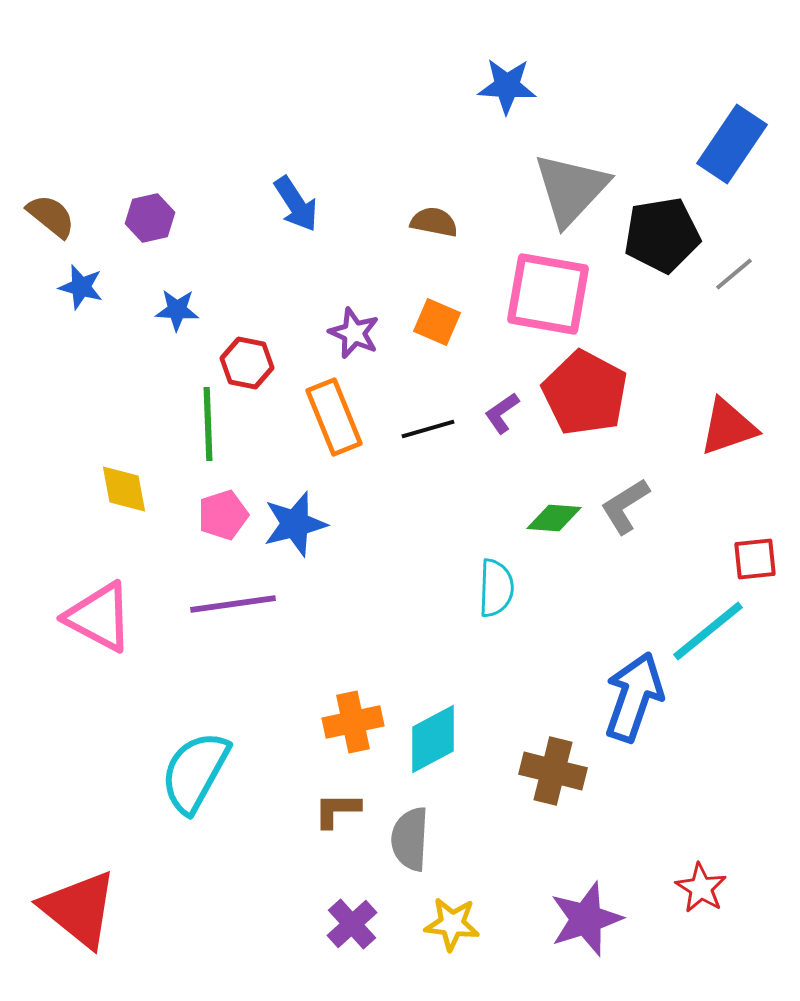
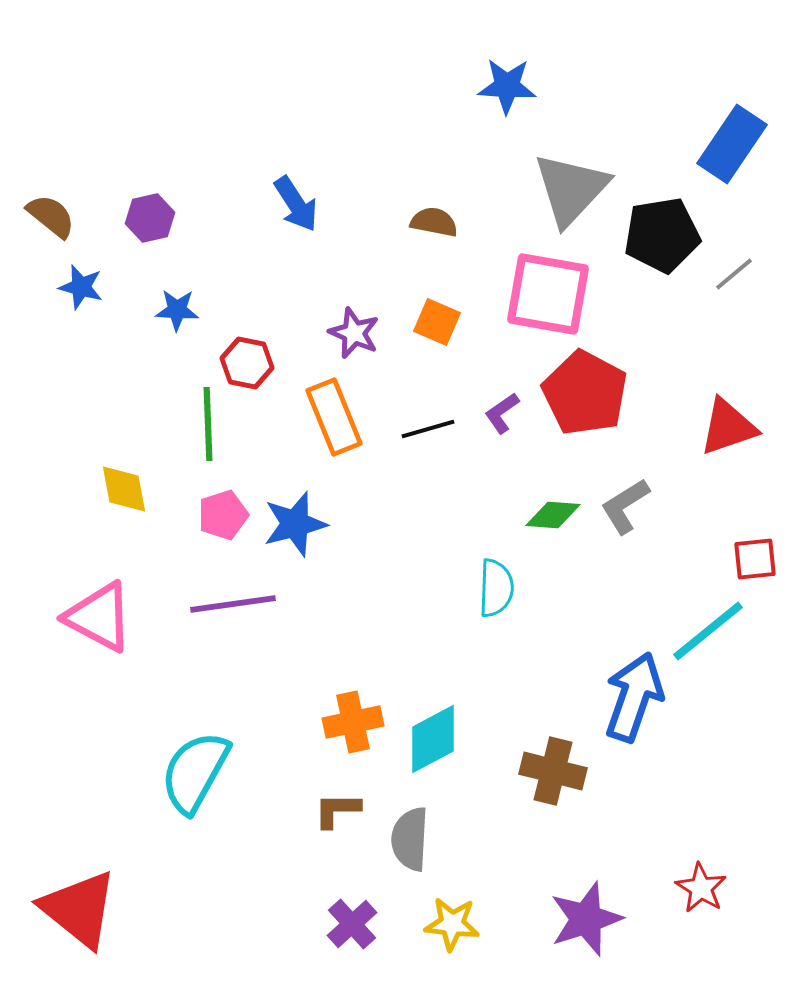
green diamond at (554, 518): moved 1 px left, 3 px up
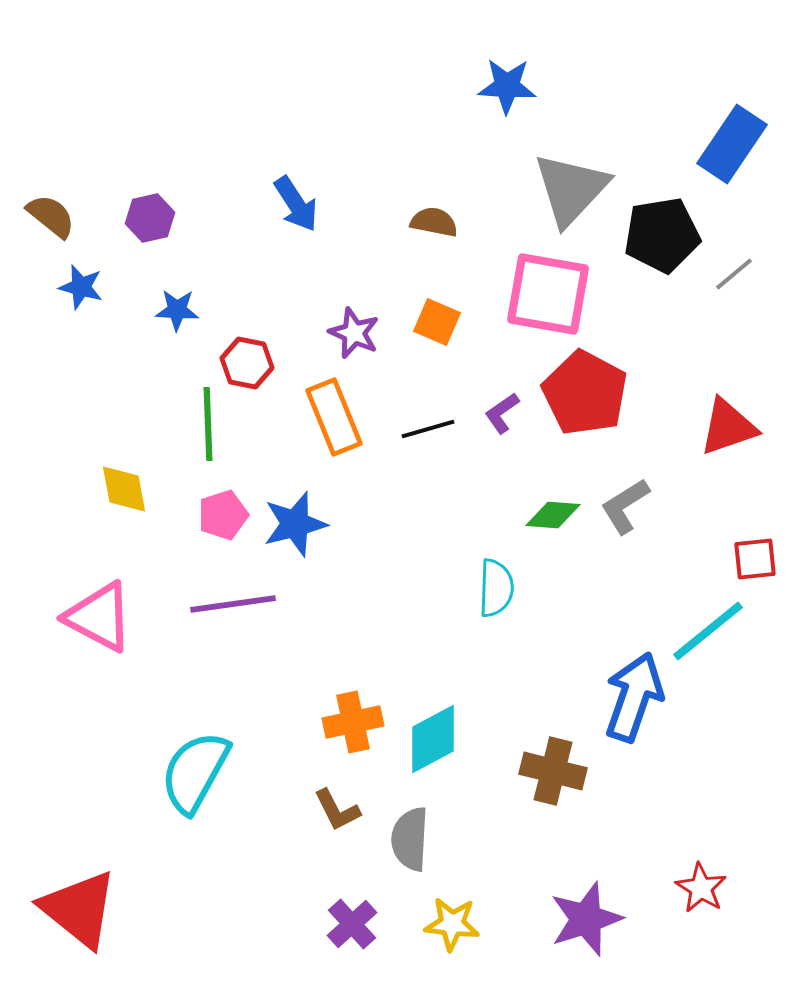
brown L-shape at (337, 810): rotated 117 degrees counterclockwise
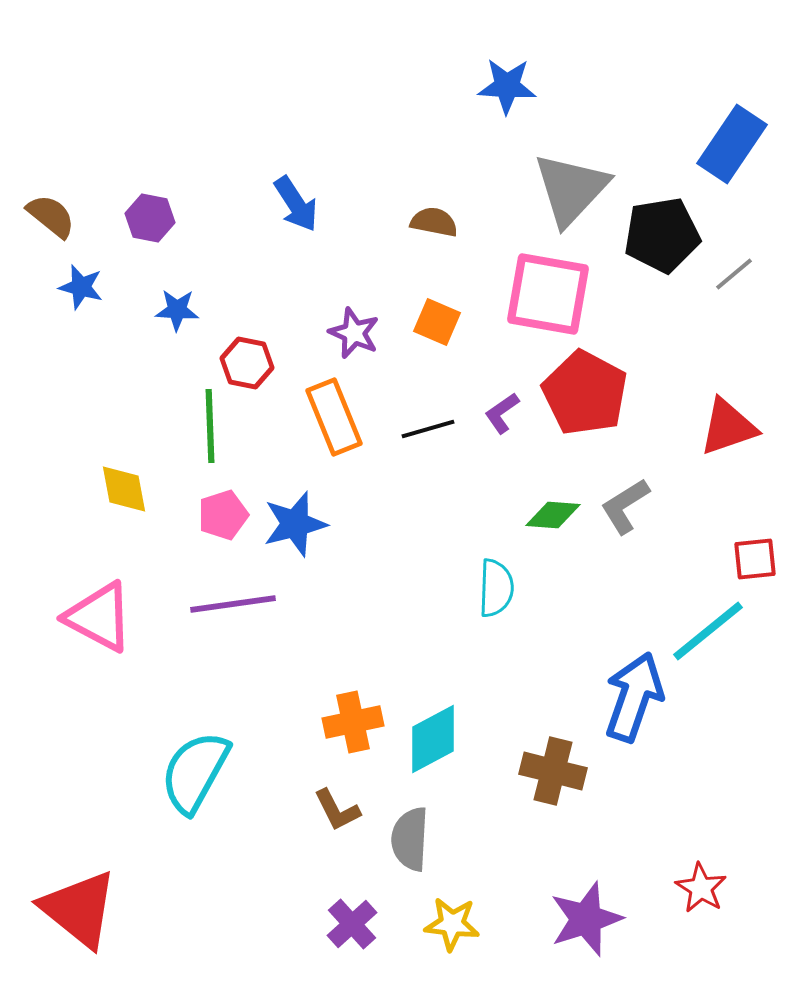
purple hexagon at (150, 218): rotated 24 degrees clockwise
green line at (208, 424): moved 2 px right, 2 px down
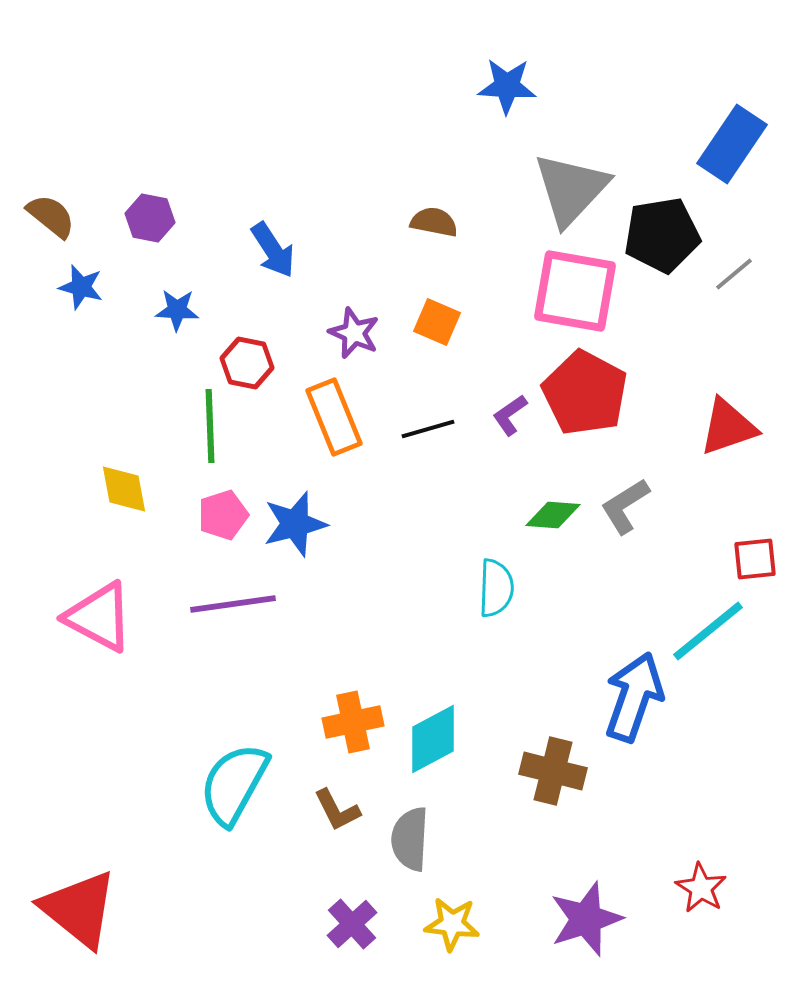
blue arrow at (296, 204): moved 23 px left, 46 px down
pink square at (548, 294): moved 27 px right, 3 px up
purple L-shape at (502, 413): moved 8 px right, 2 px down
cyan semicircle at (195, 772): moved 39 px right, 12 px down
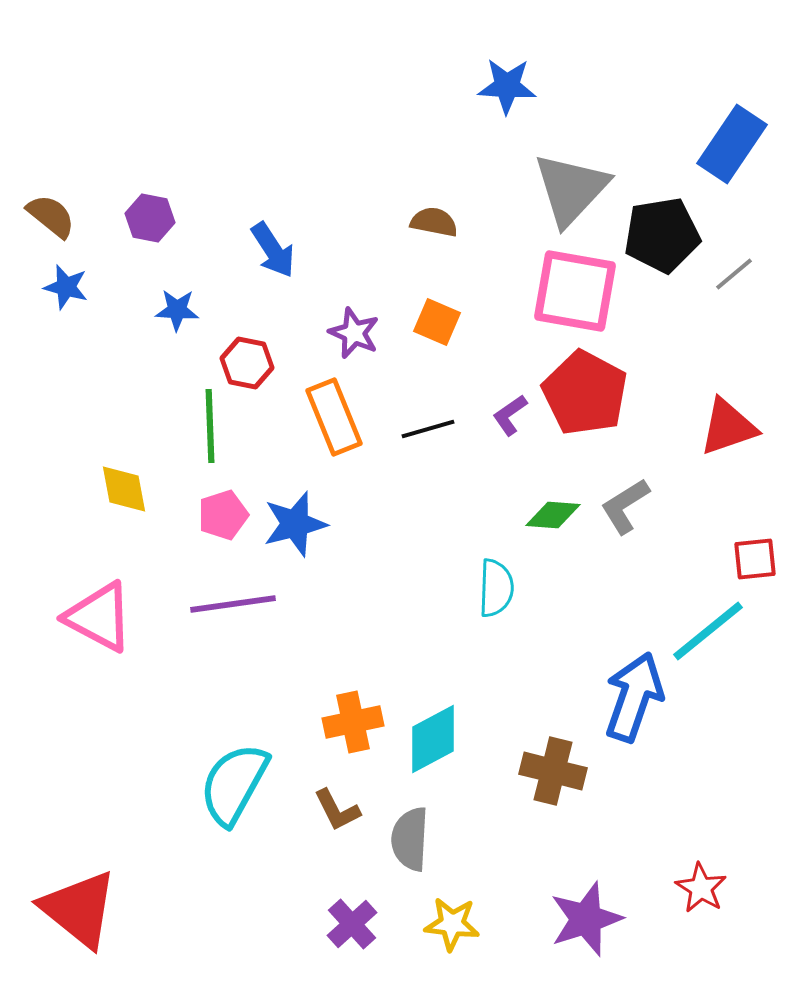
blue star at (81, 287): moved 15 px left
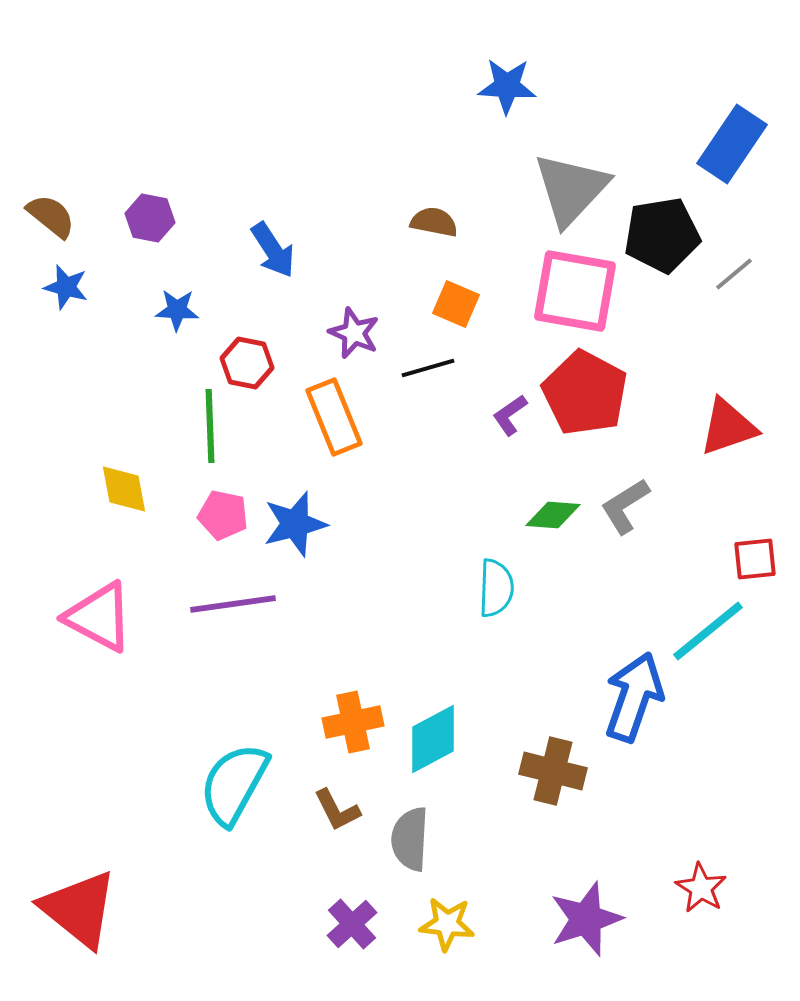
orange square at (437, 322): moved 19 px right, 18 px up
black line at (428, 429): moved 61 px up
pink pentagon at (223, 515): rotated 30 degrees clockwise
yellow star at (452, 924): moved 5 px left
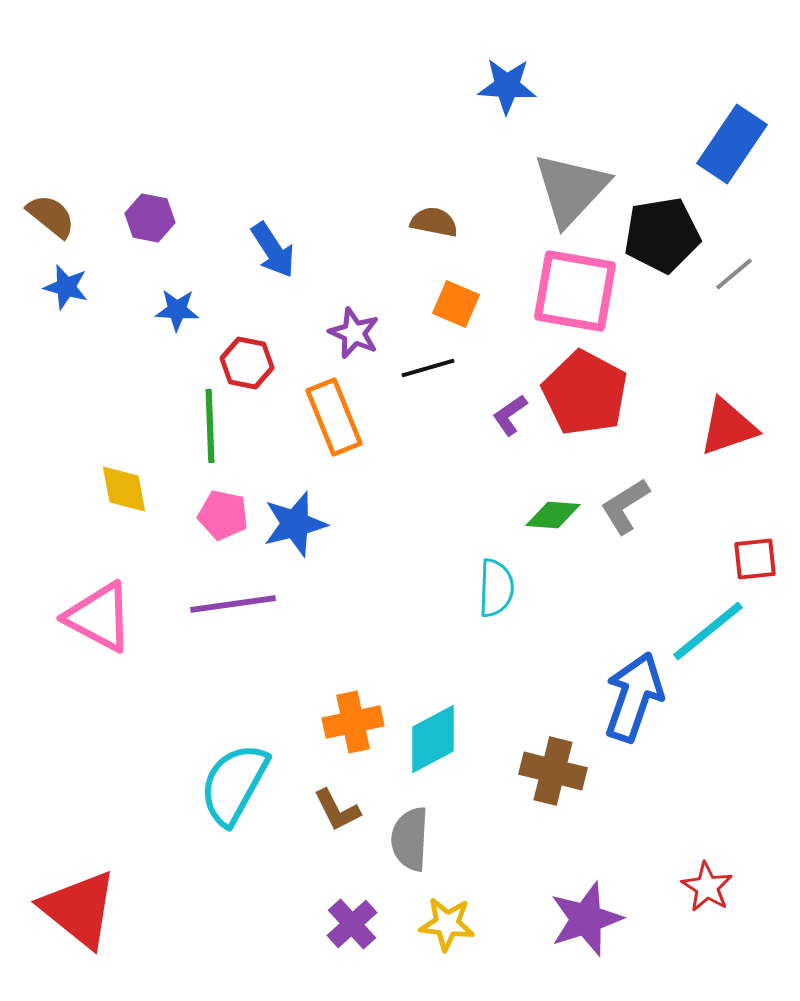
red star at (701, 888): moved 6 px right, 1 px up
